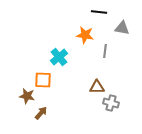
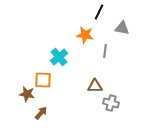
black line: rotated 70 degrees counterclockwise
brown triangle: moved 2 px left, 1 px up
brown star: moved 2 px up
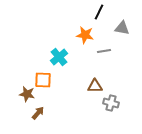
gray line: moved 1 px left; rotated 72 degrees clockwise
brown arrow: moved 3 px left
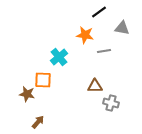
black line: rotated 28 degrees clockwise
brown arrow: moved 9 px down
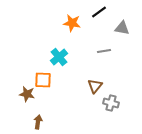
orange star: moved 13 px left, 12 px up
brown triangle: rotated 49 degrees counterclockwise
brown arrow: rotated 32 degrees counterclockwise
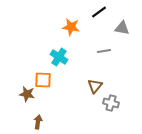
orange star: moved 1 px left, 4 px down
cyan cross: rotated 18 degrees counterclockwise
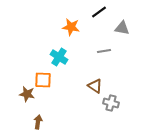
brown triangle: rotated 35 degrees counterclockwise
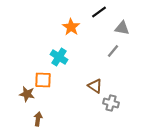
orange star: rotated 24 degrees clockwise
gray line: moved 9 px right; rotated 40 degrees counterclockwise
brown arrow: moved 3 px up
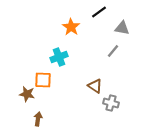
cyan cross: rotated 36 degrees clockwise
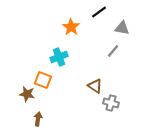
orange square: rotated 18 degrees clockwise
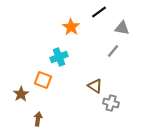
brown star: moved 6 px left; rotated 28 degrees clockwise
